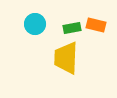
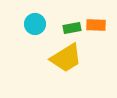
orange rectangle: rotated 12 degrees counterclockwise
yellow trapezoid: rotated 124 degrees counterclockwise
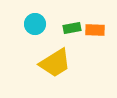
orange rectangle: moved 1 px left, 5 px down
yellow trapezoid: moved 11 px left, 5 px down
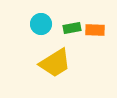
cyan circle: moved 6 px right
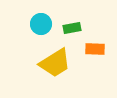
orange rectangle: moved 19 px down
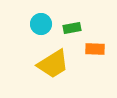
yellow trapezoid: moved 2 px left, 1 px down
